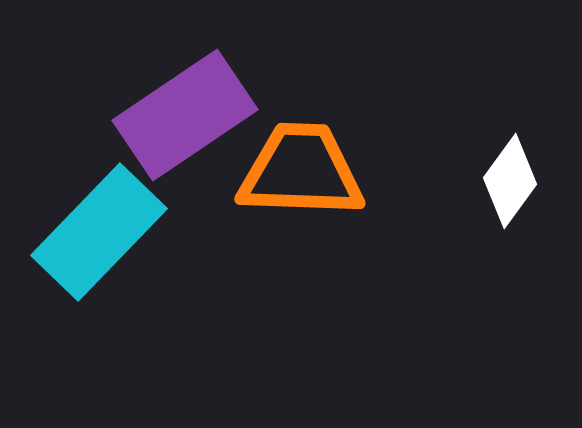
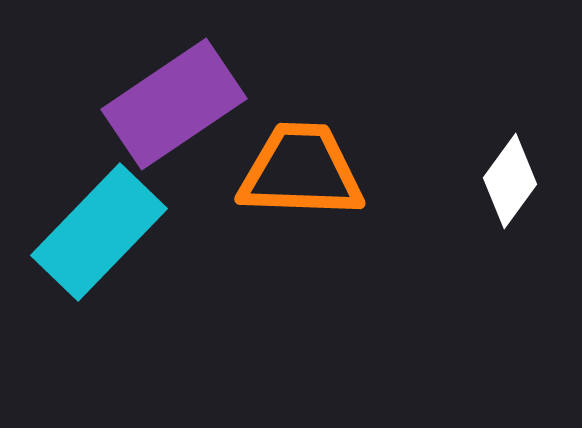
purple rectangle: moved 11 px left, 11 px up
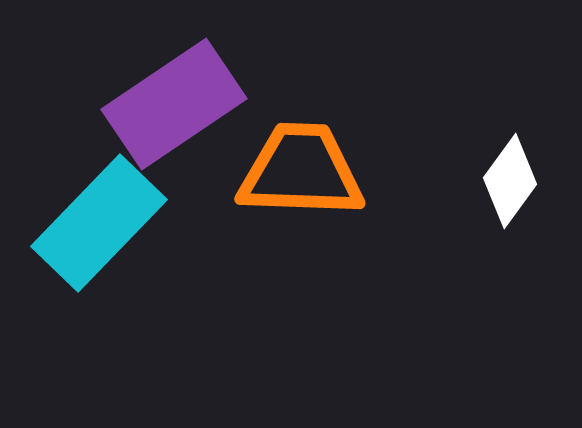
cyan rectangle: moved 9 px up
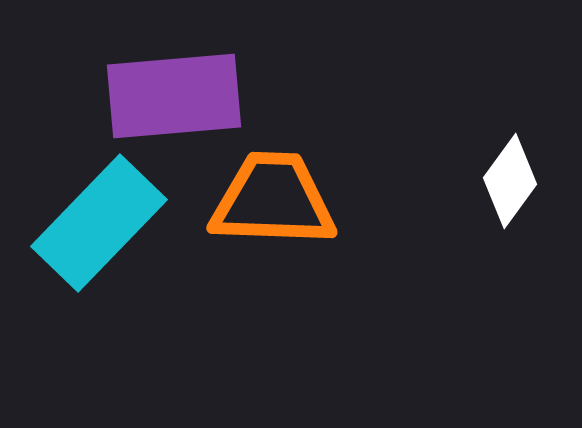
purple rectangle: moved 8 px up; rotated 29 degrees clockwise
orange trapezoid: moved 28 px left, 29 px down
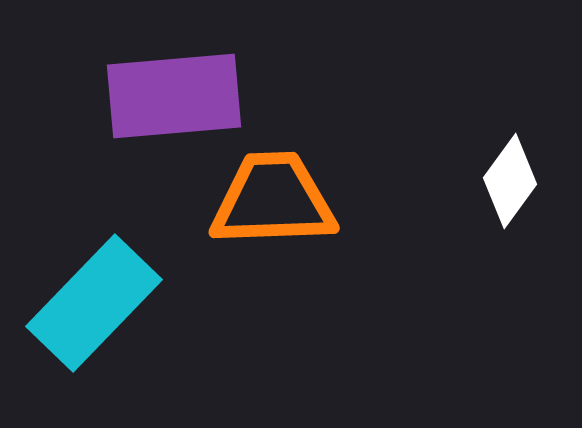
orange trapezoid: rotated 4 degrees counterclockwise
cyan rectangle: moved 5 px left, 80 px down
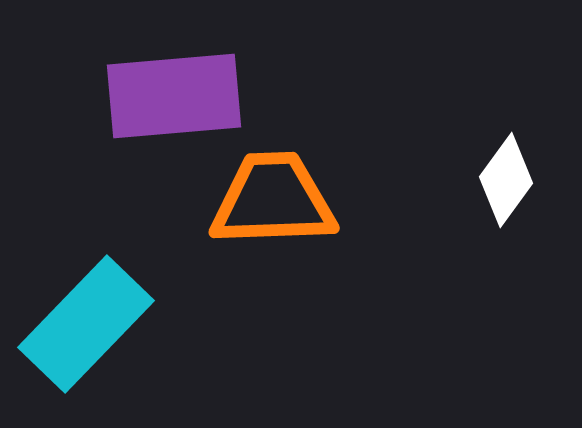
white diamond: moved 4 px left, 1 px up
cyan rectangle: moved 8 px left, 21 px down
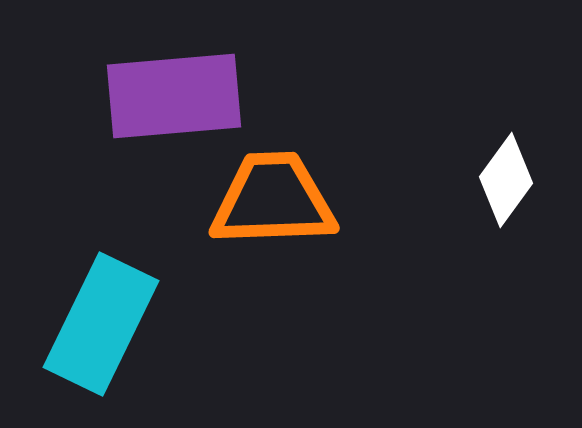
cyan rectangle: moved 15 px right; rotated 18 degrees counterclockwise
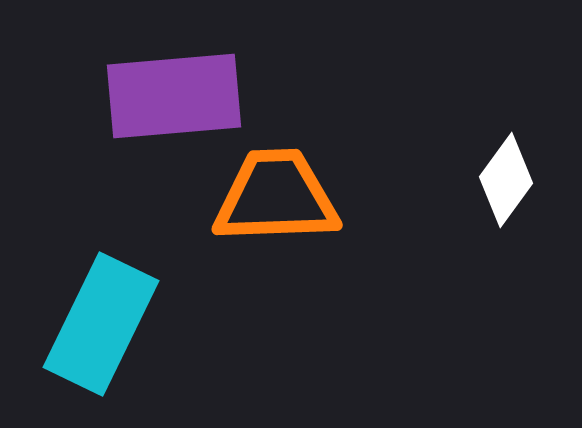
orange trapezoid: moved 3 px right, 3 px up
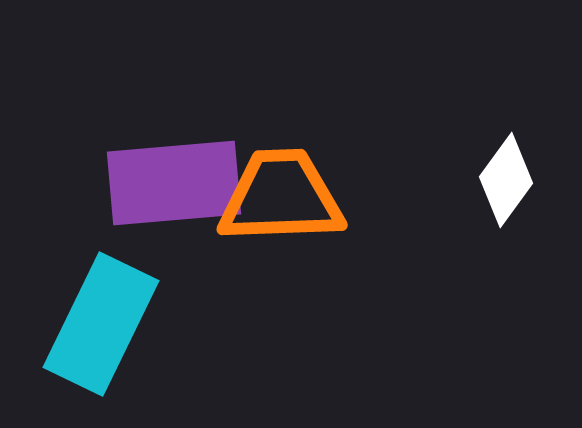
purple rectangle: moved 87 px down
orange trapezoid: moved 5 px right
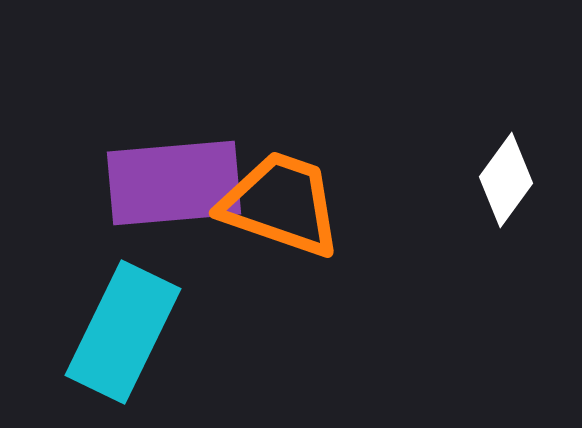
orange trapezoid: moved 7 px down; rotated 21 degrees clockwise
cyan rectangle: moved 22 px right, 8 px down
